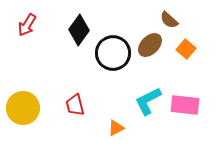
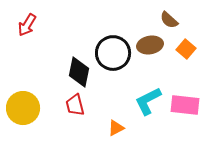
black diamond: moved 42 px down; rotated 24 degrees counterclockwise
brown ellipse: rotated 35 degrees clockwise
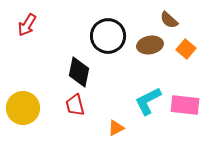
black circle: moved 5 px left, 17 px up
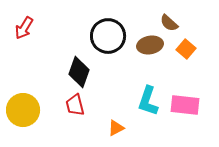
brown semicircle: moved 3 px down
red arrow: moved 3 px left, 3 px down
black diamond: rotated 8 degrees clockwise
cyan L-shape: rotated 44 degrees counterclockwise
yellow circle: moved 2 px down
